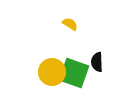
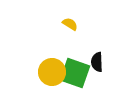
green square: moved 1 px right
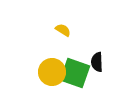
yellow semicircle: moved 7 px left, 6 px down
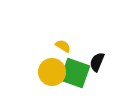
yellow semicircle: moved 16 px down
black semicircle: rotated 24 degrees clockwise
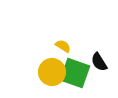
black semicircle: moved 2 px right; rotated 54 degrees counterclockwise
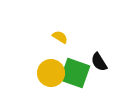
yellow semicircle: moved 3 px left, 9 px up
yellow circle: moved 1 px left, 1 px down
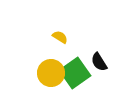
green square: rotated 36 degrees clockwise
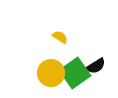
black semicircle: moved 3 px left, 4 px down; rotated 90 degrees counterclockwise
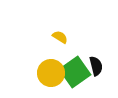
black semicircle: rotated 72 degrees counterclockwise
green square: moved 1 px up
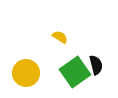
black semicircle: moved 1 px up
yellow circle: moved 25 px left
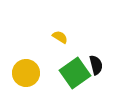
green square: moved 1 px down
